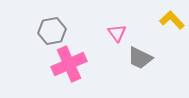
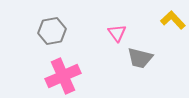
yellow L-shape: moved 1 px right
gray trapezoid: rotated 12 degrees counterclockwise
pink cross: moved 6 px left, 12 px down
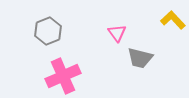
gray hexagon: moved 4 px left; rotated 12 degrees counterclockwise
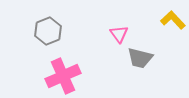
pink triangle: moved 2 px right, 1 px down
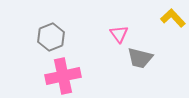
yellow L-shape: moved 2 px up
gray hexagon: moved 3 px right, 6 px down
pink cross: rotated 12 degrees clockwise
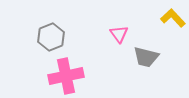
gray trapezoid: moved 6 px right, 1 px up
pink cross: moved 3 px right
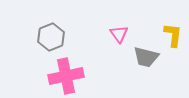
yellow L-shape: moved 17 px down; rotated 50 degrees clockwise
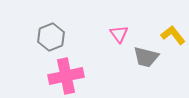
yellow L-shape: rotated 45 degrees counterclockwise
